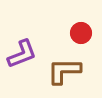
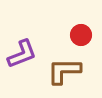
red circle: moved 2 px down
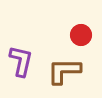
purple L-shape: moved 1 px left, 7 px down; rotated 56 degrees counterclockwise
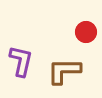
red circle: moved 5 px right, 3 px up
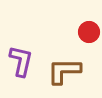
red circle: moved 3 px right
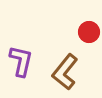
brown L-shape: moved 1 px right, 1 px down; rotated 51 degrees counterclockwise
